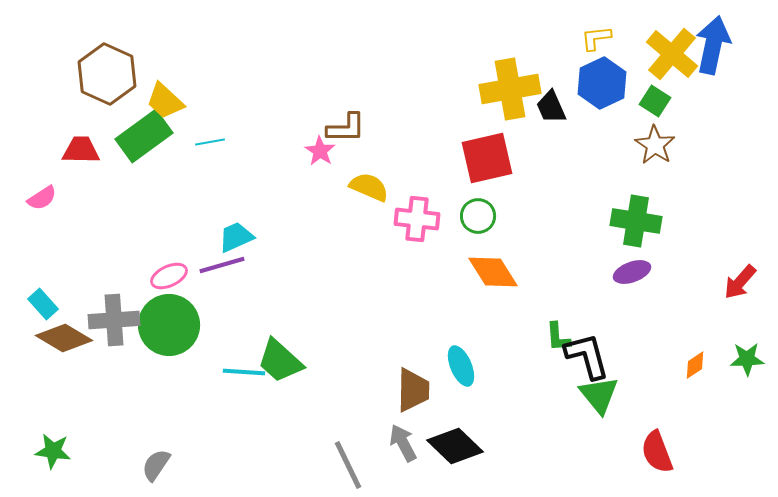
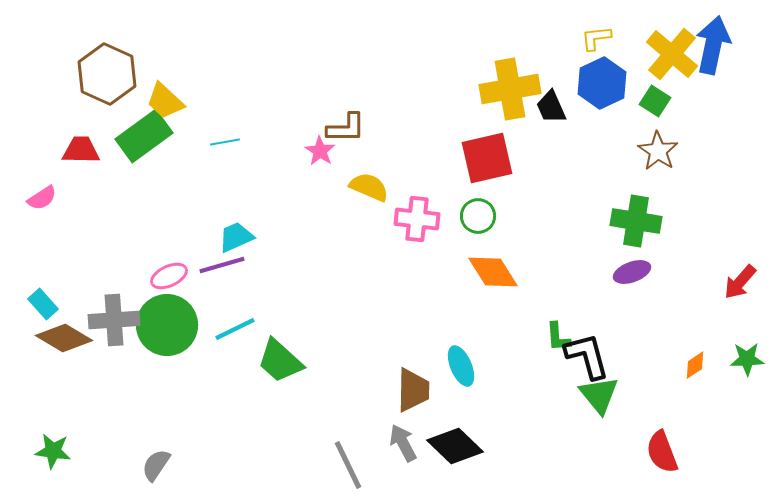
cyan line at (210, 142): moved 15 px right
brown star at (655, 145): moved 3 px right, 6 px down
green circle at (169, 325): moved 2 px left
cyan line at (244, 372): moved 9 px left, 43 px up; rotated 30 degrees counterclockwise
red semicircle at (657, 452): moved 5 px right
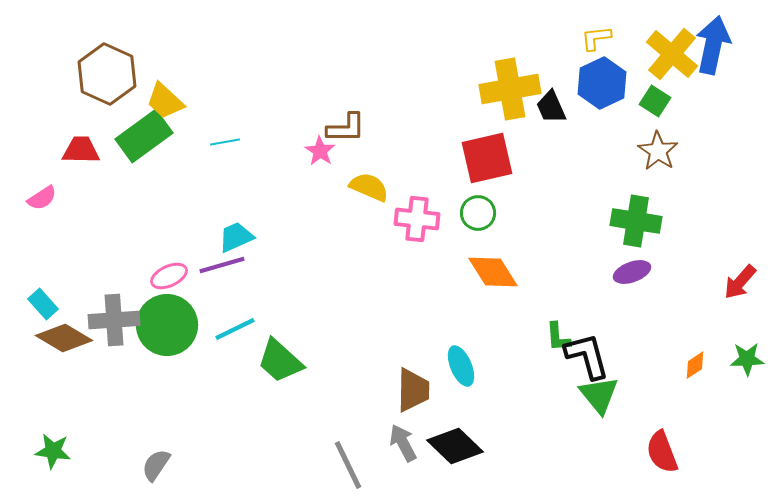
green circle at (478, 216): moved 3 px up
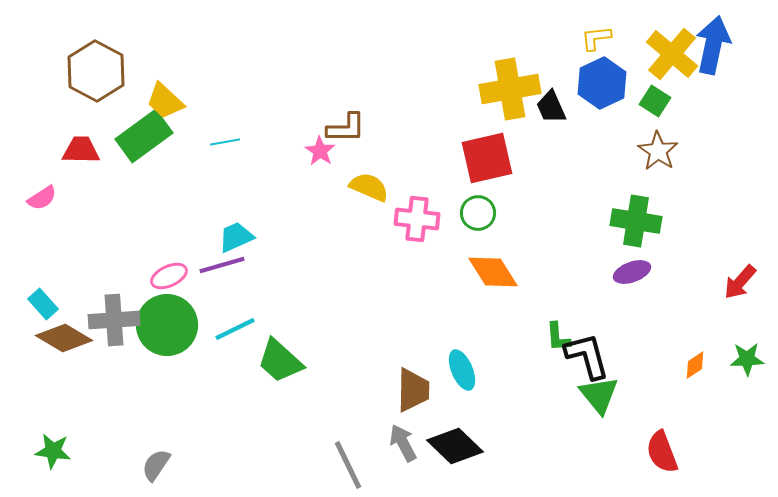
brown hexagon at (107, 74): moved 11 px left, 3 px up; rotated 4 degrees clockwise
cyan ellipse at (461, 366): moved 1 px right, 4 px down
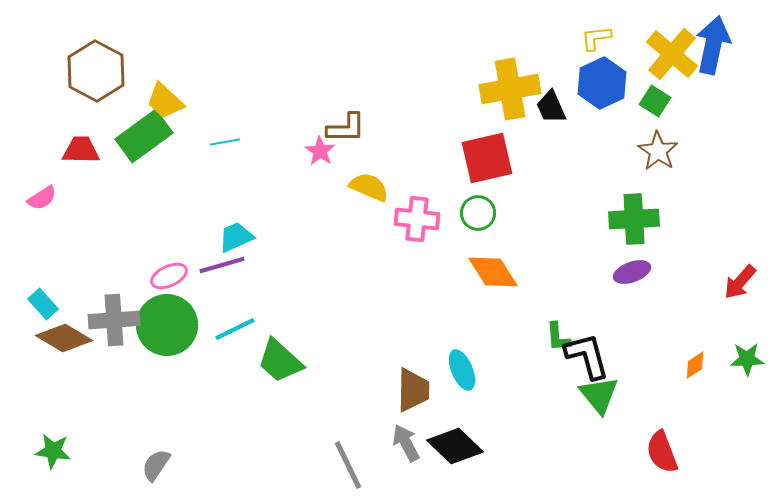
green cross at (636, 221): moved 2 px left, 2 px up; rotated 12 degrees counterclockwise
gray arrow at (403, 443): moved 3 px right
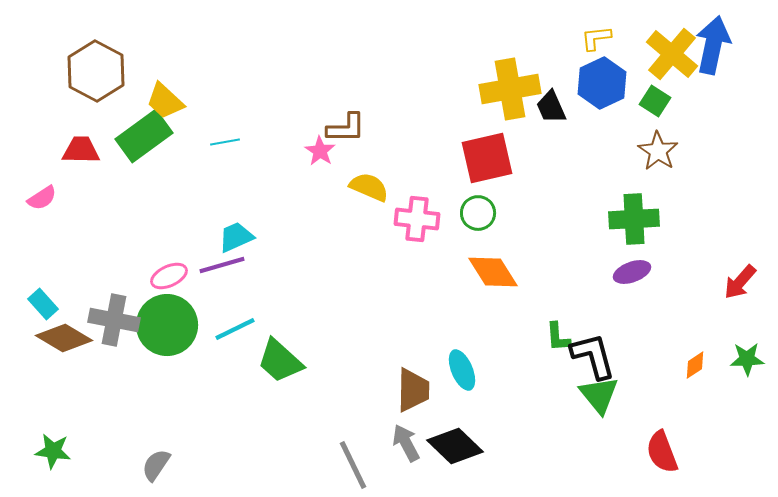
gray cross at (114, 320): rotated 15 degrees clockwise
black L-shape at (587, 356): moved 6 px right
gray line at (348, 465): moved 5 px right
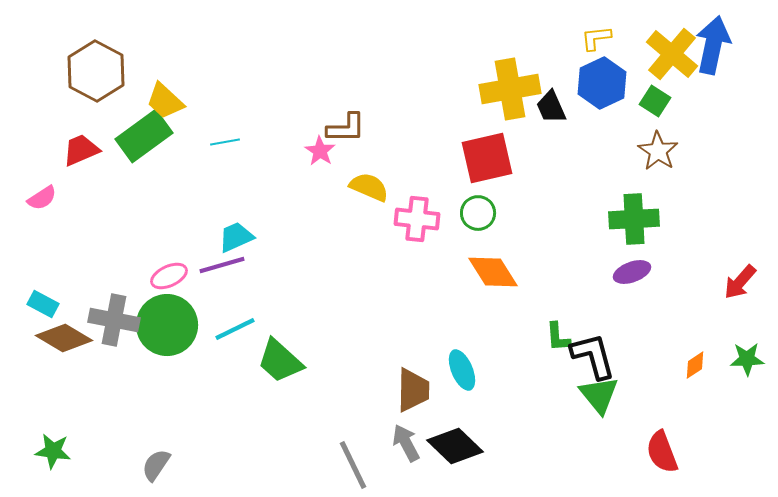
red trapezoid at (81, 150): rotated 24 degrees counterclockwise
cyan rectangle at (43, 304): rotated 20 degrees counterclockwise
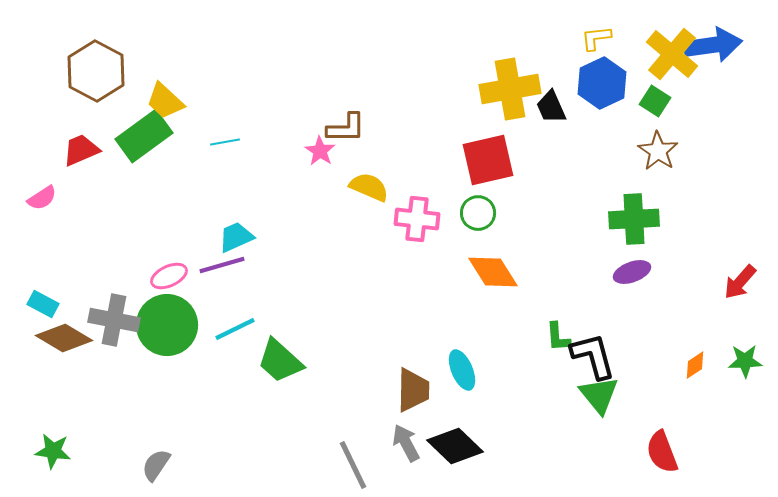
blue arrow at (713, 45): rotated 70 degrees clockwise
red square at (487, 158): moved 1 px right, 2 px down
green star at (747, 359): moved 2 px left, 2 px down
